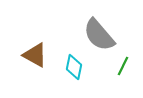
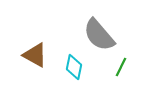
green line: moved 2 px left, 1 px down
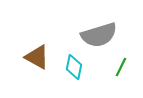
gray semicircle: rotated 66 degrees counterclockwise
brown triangle: moved 2 px right, 2 px down
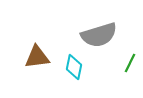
brown triangle: rotated 36 degrees counterclockwise
green line: moved 9 px right, 4 px up
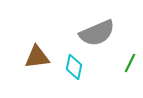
gray semicircle: moved 2 px left, 2 px up; rotated 6 degrees counterclockwise
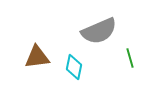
gray semicircle: moved 2 px right, 2 px up
green line: moved 5 px up; rotated 42 degrees counterclockwise
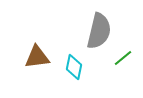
gray semicircle: rotated 54 degrees counterclockwise
green line: moved 7 px left; rotated 66 degrees clockwise
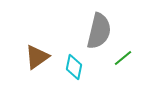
brown triangle: rotated 28 degrees counterclockwise
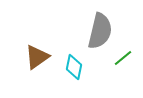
gray semicircle: moved 1 px right
